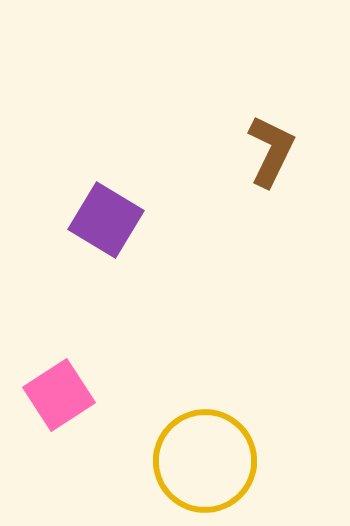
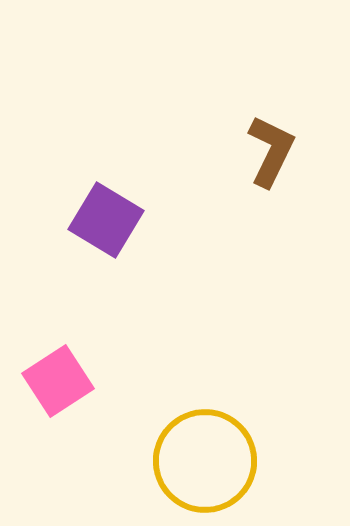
pink square: moved 1 px left, 14 px up
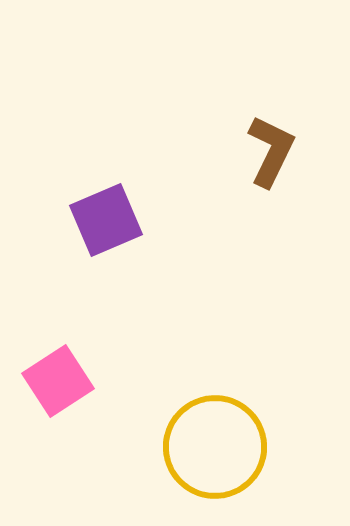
purple square: rotated 36 degrees clockwise
yellow circle: moved 10 px right, 14 px up
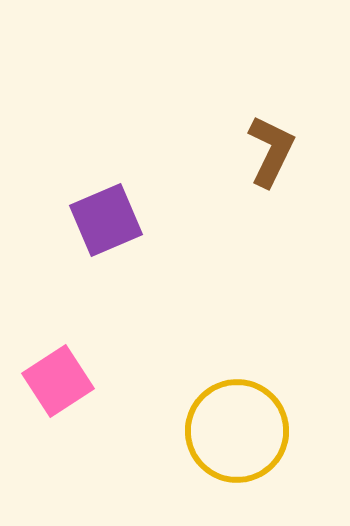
yellow circle: moved 22 px right, 16 px up
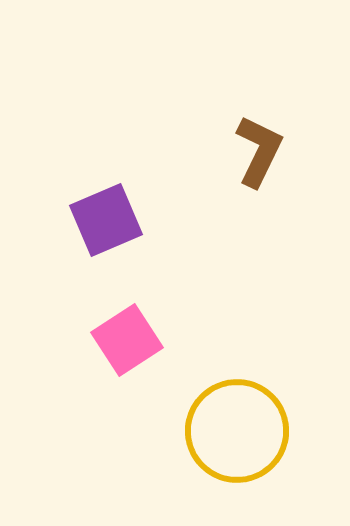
brown L-shape: moved 12 px left
pink square: moved 69 px right, 41 px up
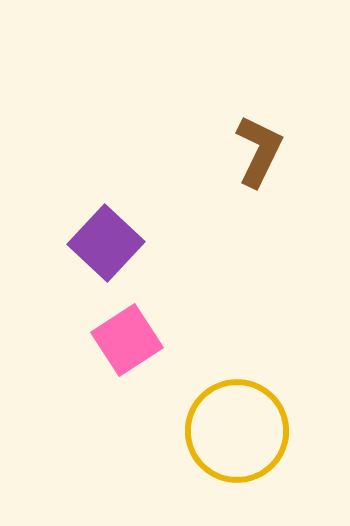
purple square: moved 23 px down; rotated 24 degrees counterclockwise
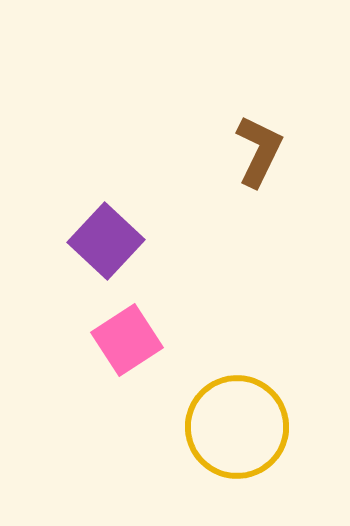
purple square: moved 2 px up
yellow circle: moved 4 px up
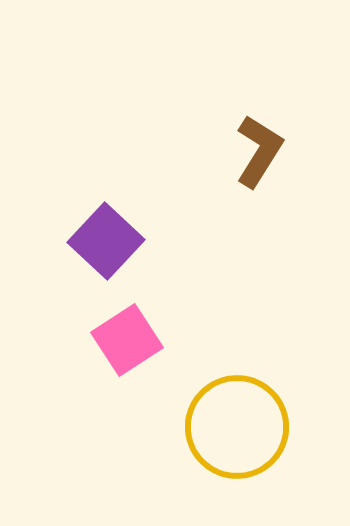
brown L-shape: rotated 6 degrees clockwise
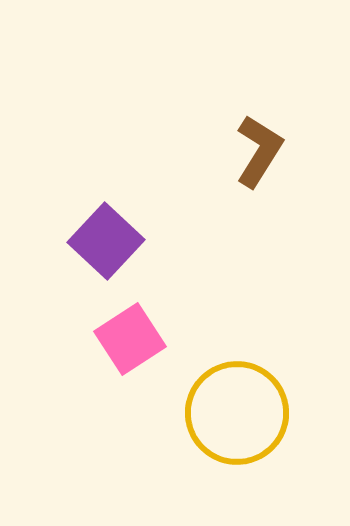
pink square: moved 3 px right, 1 px up
yellow circle: moved 14 px up
